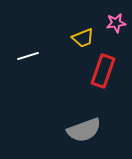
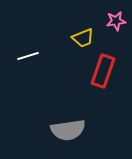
pink star: moved 2 px up
gray semicircle: moved 16 px left; rotated 12 degrees clockwise
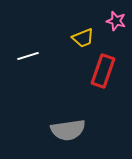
pink star: rotated 24 degrees clockwise
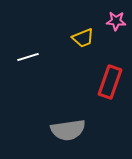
pink star: rotated 12 degrees counterclockwise
white line: moved 1 px down
red rectangle: moved 7 px right, 11 px down
